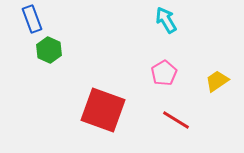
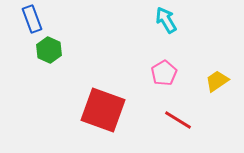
red line: moved 2 px right
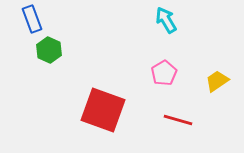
red line: rotated 16 degrees counterclockwise
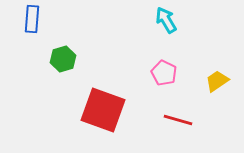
blue rectangle: rotated 24 degrees clockwise
green hexagon: moved 14 px right, 9 px down; rotated 20 degrees clockwise
pink pentagon: rotated 15 degrees counterclockwise
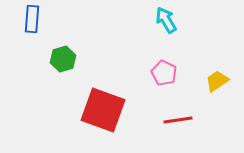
red line: rotated 24 degrees counterclockwise
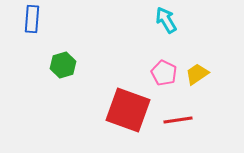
green hexagon: moved 6 px down
yellow trapezoid: moved 20 px left, 7 px up
red square: moved 25 px right
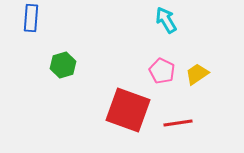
blue rectangle: moved 1 px left, 1 px up
pink pentagon: moved 2 px left, 2 px up
red line: moved 3 px down
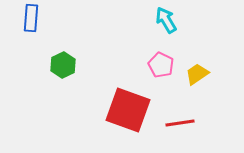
green hexagon: rotated 10 degrees counterclockwise
pink pentagon: moved 1 px left, 6 px up
red line: moved 2 px right
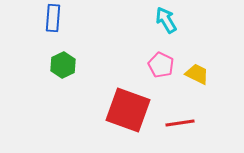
blue rectangle: moved 22 px right
yellow trapezoid: rotated 60 degrees clockwise
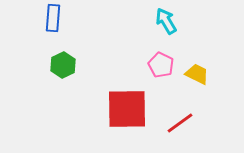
cyan arrow: moved 1 px down
red square: moved 1 px left, 1 px up; rotated 21 degrees counterclockwise
red line: rotated 28 degrees counterclockwise
